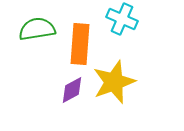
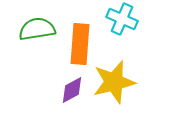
yellow star: rotated 6 degrees clockwise
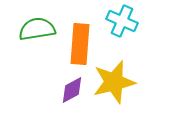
cyan cross: moved 2 px down
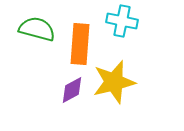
cyan cross: rotated 12 degrees counterclockwise
green semicircle: rotated 24 degrees clockwise
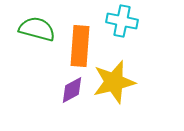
orange rectangle: moved 2 px down
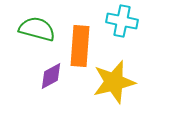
purple diamond: moved 21 px left, 14 px up
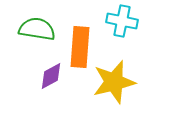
green semicircle: rotated 6 degrees counterclockwise
orange rectangle: moved 1 px down
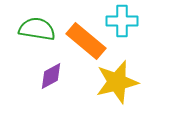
cyan cross: rotated 12 degrees counterclockwise
orange rectangle: moved 6 px right, 6 px up; rotated 54 degrees counterclockwise
yellow star: moved 3 px right
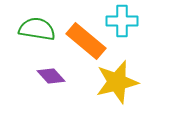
purple diamond: rotated 76 degrees clockwise
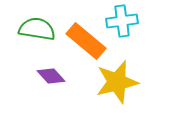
cyan cross: rotated 8 degrees counterclockwise
